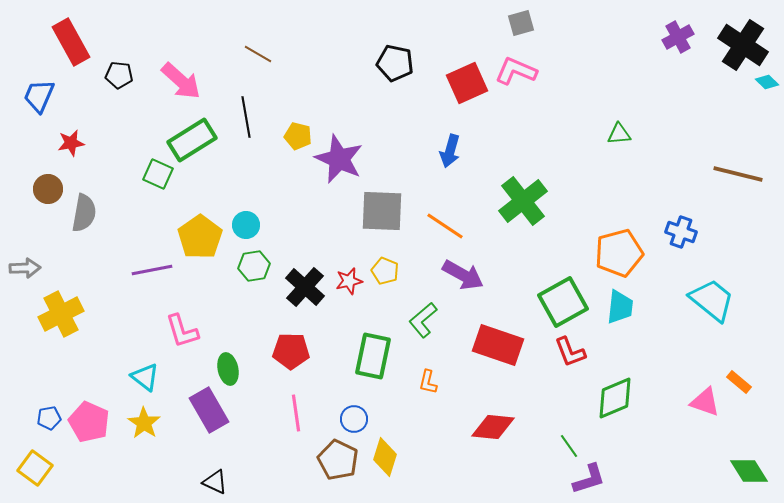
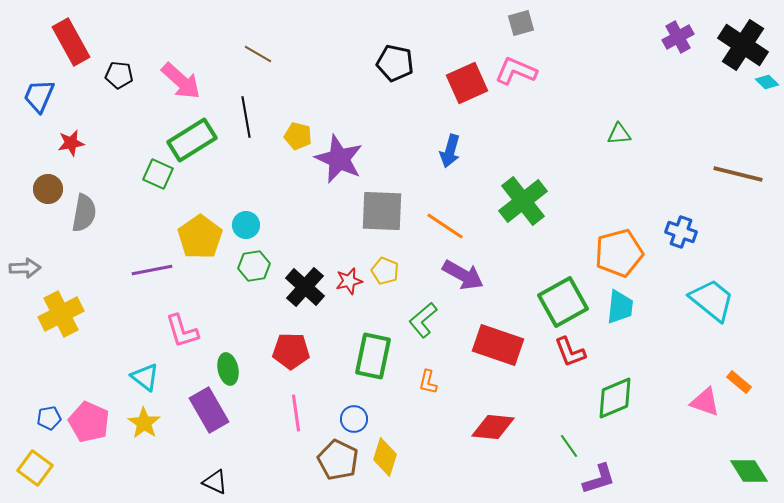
purple L-shape at (589, 479): moved 10 px right
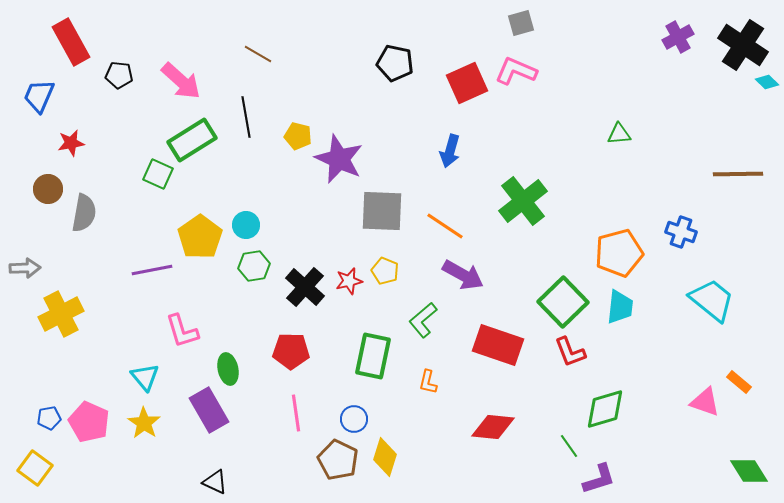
brown line at (738, 174): rotated 15 degrees counterclockwise
green square at (563, 302): rotated 15 degrees counterclockwise
cyan triangle at (145, 377): rotated 12 degrees clockwise
green diamond at (615, 398): moved 10 px left, 11 px down; rotated 6 degrees clockwise
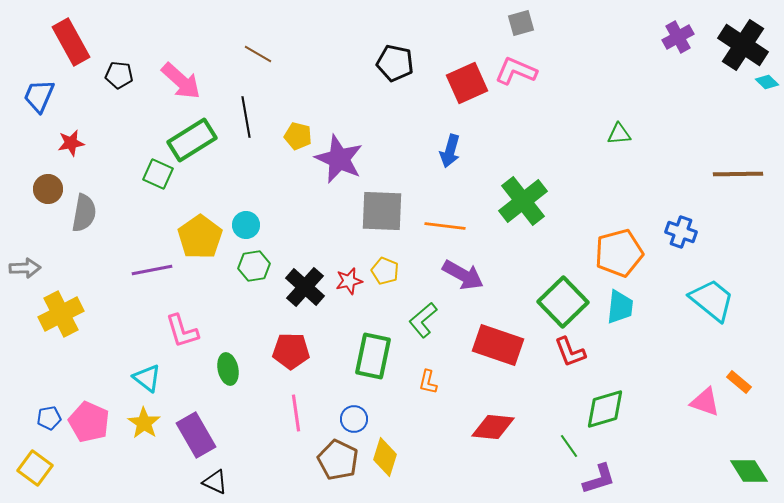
orange line at (445, 226): rotated 27 degrees counterclockwise
cyan triangle at (145, 377): moved 2 px right, 1 px down; rotated 12 degrees counterclockwise
purple rectangle at (209, 410): moved 13 px left, 25 px down
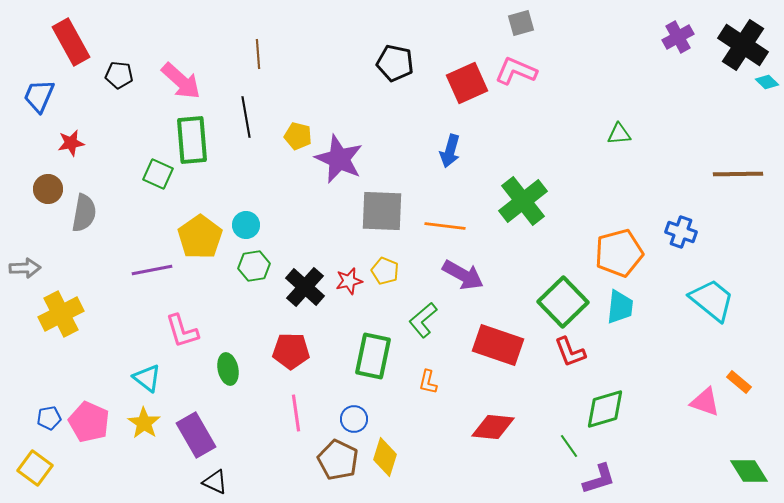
brown line at (258, 54): rotated 56 degrees clockwise
green rectangle at (192, 140): rotated 63 degrees counterclockwise
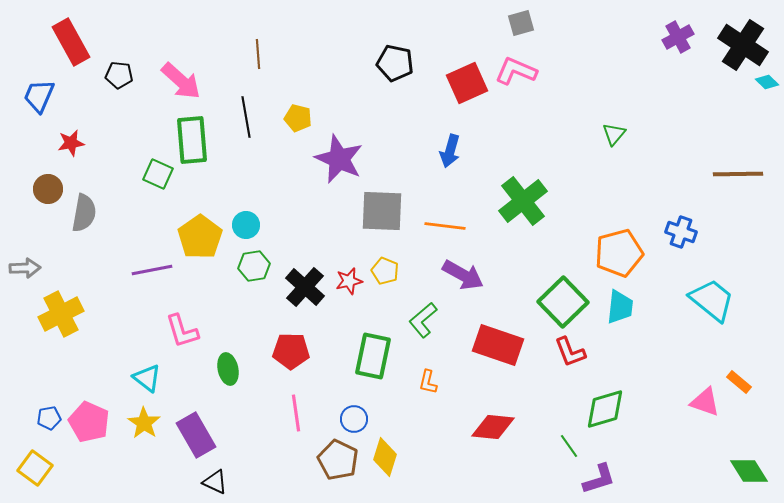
green triangle at (619, 134): moved 5 px left; rotated 45 degrees counterclockwise
yellow pentagon at (298, 136): moved 18 px up
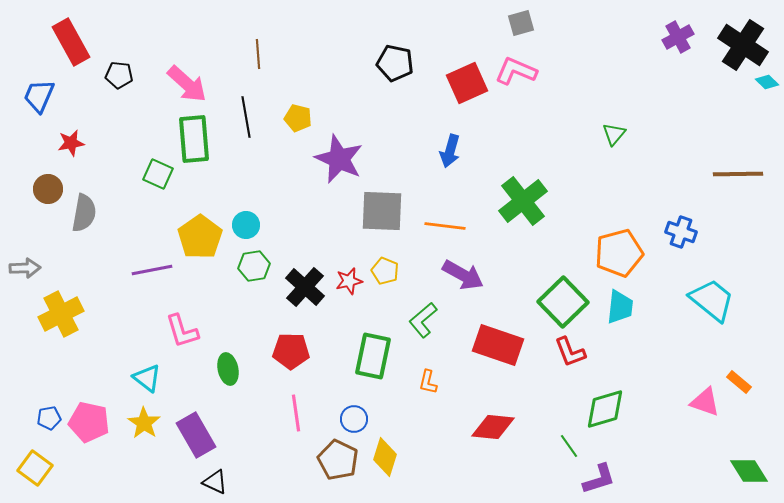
pink arrow at (181, 81): moved 6 px right, 3 px down
green rectangle at (192, 140): moved 2 px right, 1 px up
pink pentagon at (89, 422): rotated 12 degrees counterclockwise
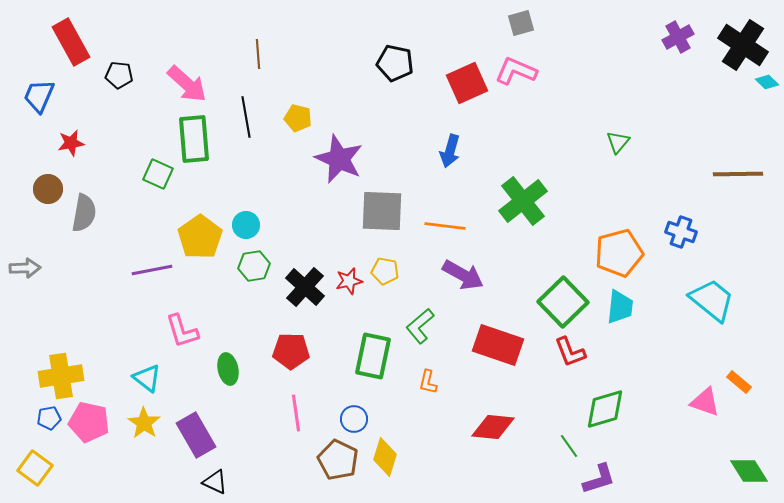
green triangle at (614, 134): moved 4 px right, 8 px down
yellow pentagon at (385, 271): rotated 12 degrees counterclockwise
yellow cross at (61, 314): moved 62 px down; rotated 18 degrees clockwise
green L-shape at (423, 320): moved 3 px left, 6 px down
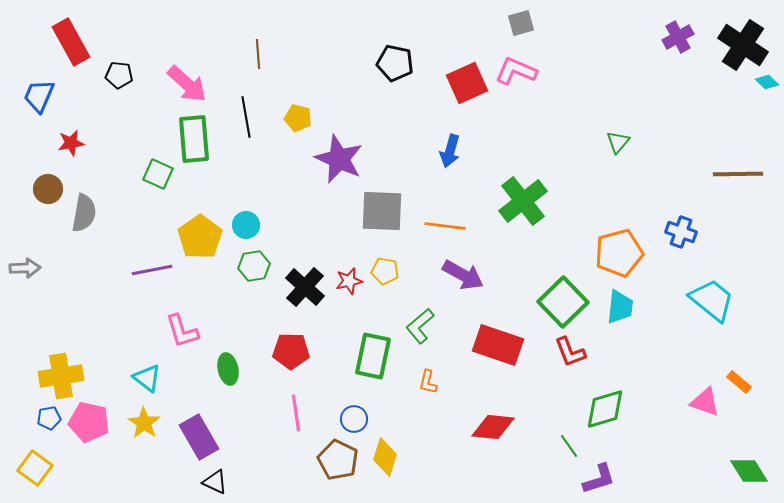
purple rectangle at (196, 435): moved 3 px right, 2 px down
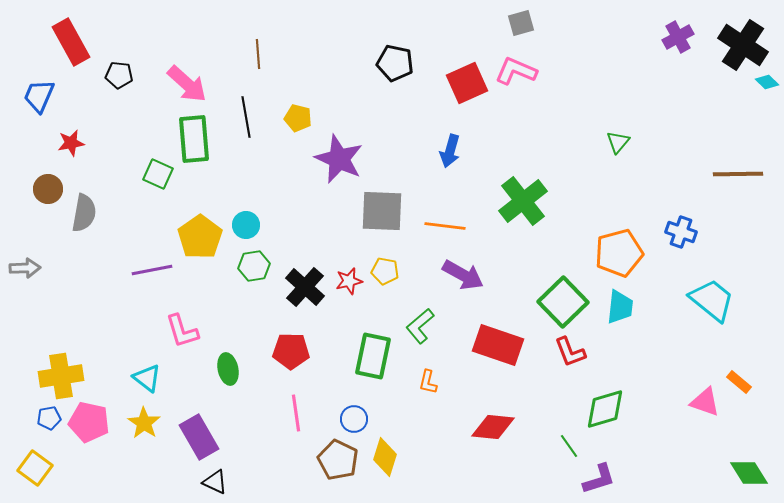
green diamond at (749, 471): moved 2 px down
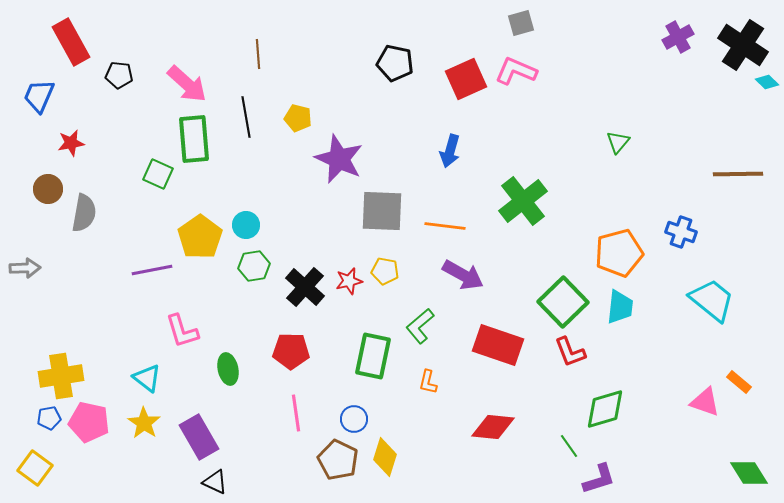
red square at (467, 83): moved 1 px left, 4 px up
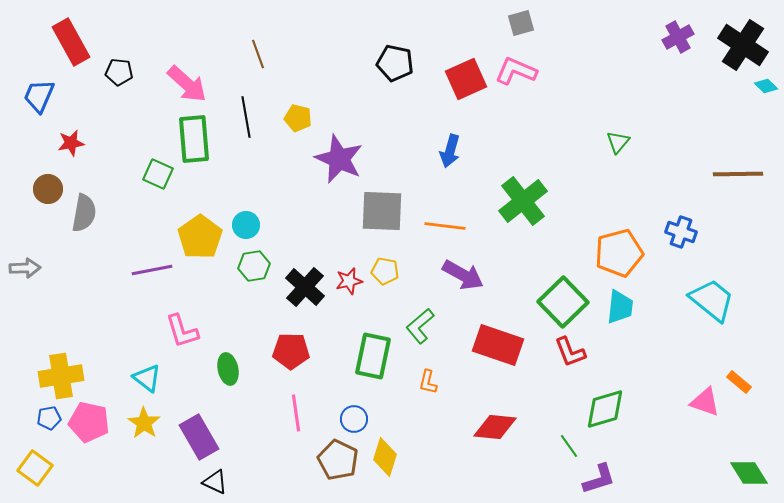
brown line at (258, 54): rotated 16 degrees counterclockwise
black pentagon at (119, 75): moved 3 px up
cyan diamond at (767, 82): moved 1 px left, 4 px down
red diamond at (493, 427): moved 2 px right
